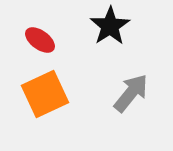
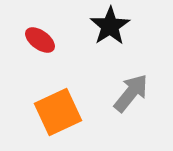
orange square: moved 13 px right, 18 px down
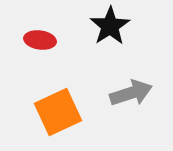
red ellipse: rotated 28 degrees counterclockwise
gray arrow: rotated 33 degrees clockwise
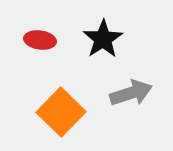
black star: moved 7 px left, 13 px down
orange square: moved 3 px right; rotated 21 degrees counterclockwise
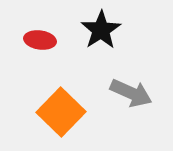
black star: moved 2 px left, 9 px up
gray arrow: rotated 42 degrees clockwise
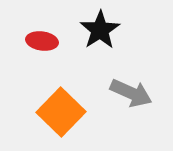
black star: moved 1 px left
red ellipse: moved 2 px right, 1 px down
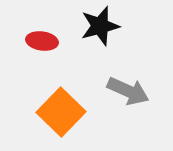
black star: moved 4 px up; rotated 18 degrees clockwise
gray arrow: moved 3 px left, 2 px up
